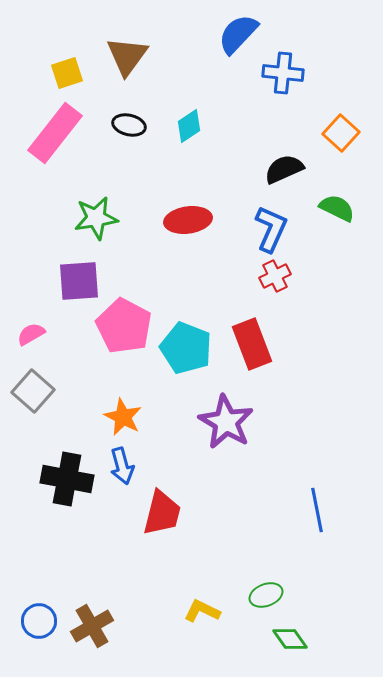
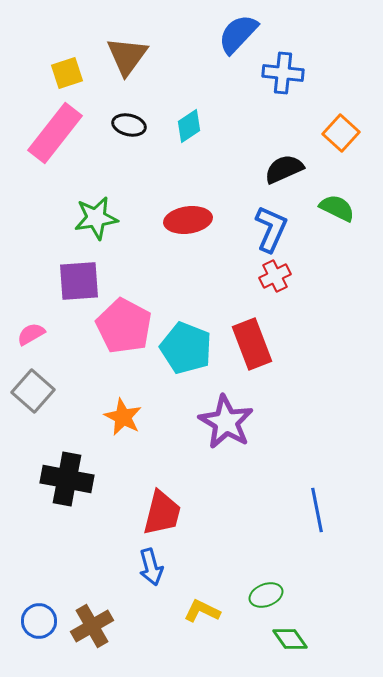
blue arrow: moved 29 px right, 101 px down
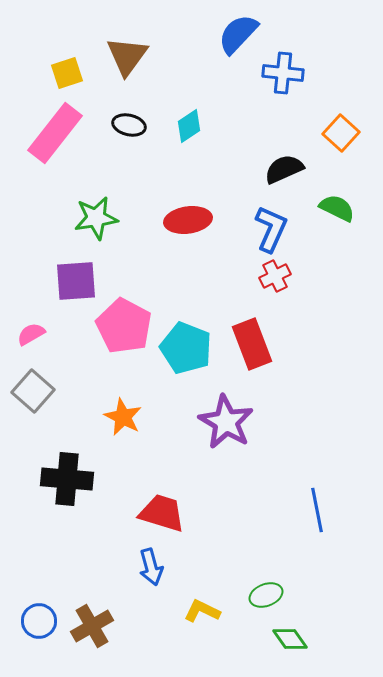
purple square: moved 3 px left
black cross: rotated 6 degrees counterclockwise
red trapezoid: rotated 87 degrees counterclockwise
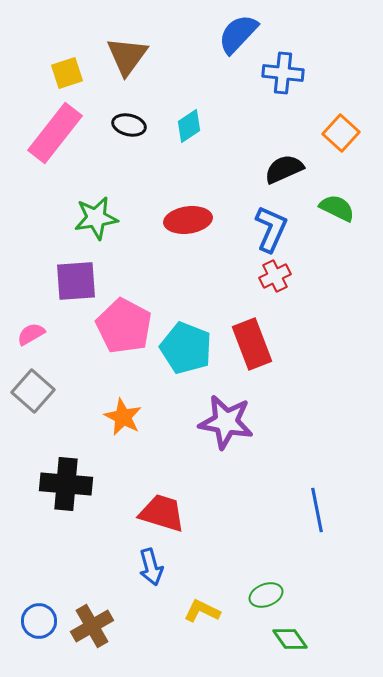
purple star: rotated 20 degrees counterclockwise
black cross: moved 1 px left, 5 px down
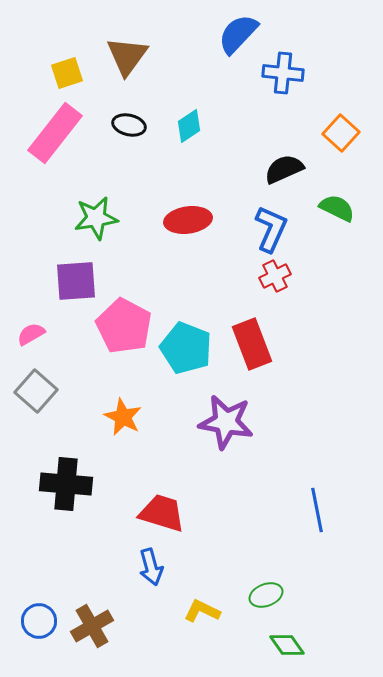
gray square: moved 3 px right
green diamond: moved 3 px left, 6 px down
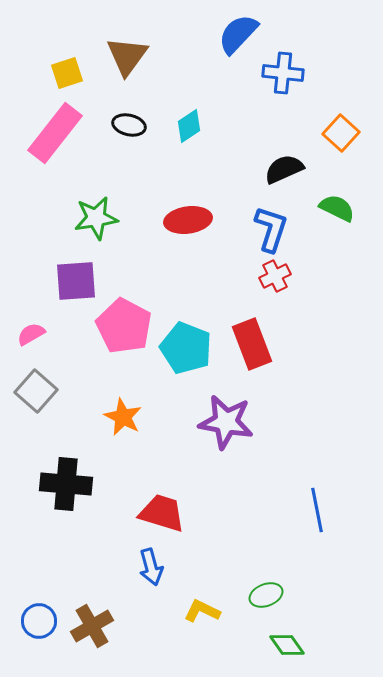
blue L-shape: rotated 6 degrees counterclockwise
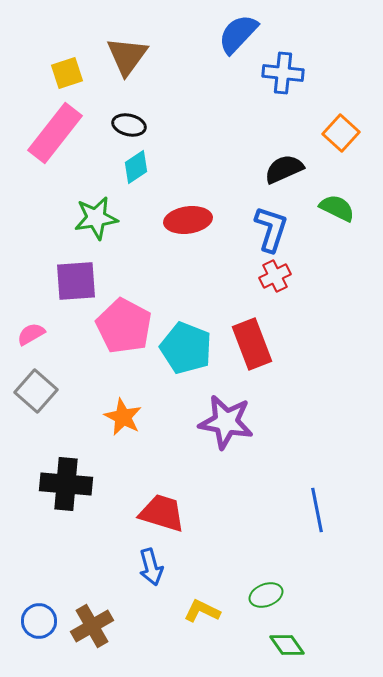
cyan diamond: moved 53 px left, 41 px down
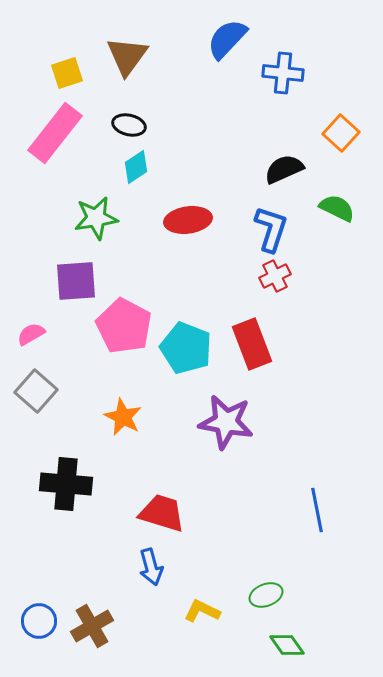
blue semicircle: moved 11 px left, 5 px down
